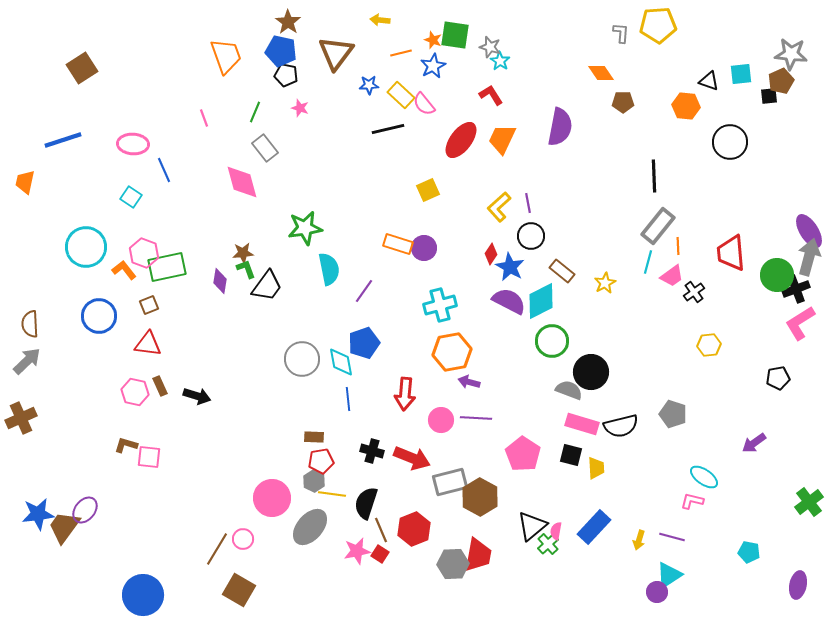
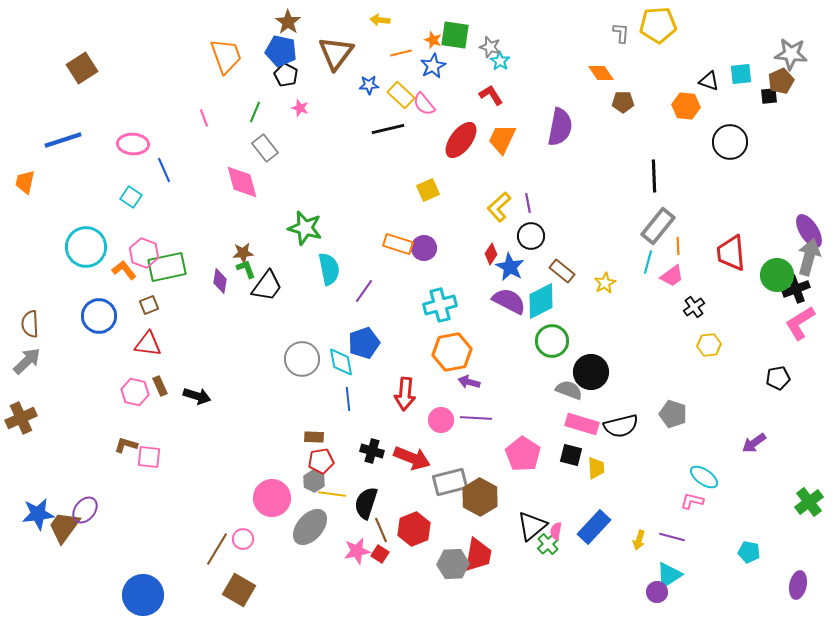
black pentagon at (286, 75): rotated 15 degrees clockwise
green star at (305, 228): rotated 24 degrees clockwise
black cross at (694, 292): moved 15 px down
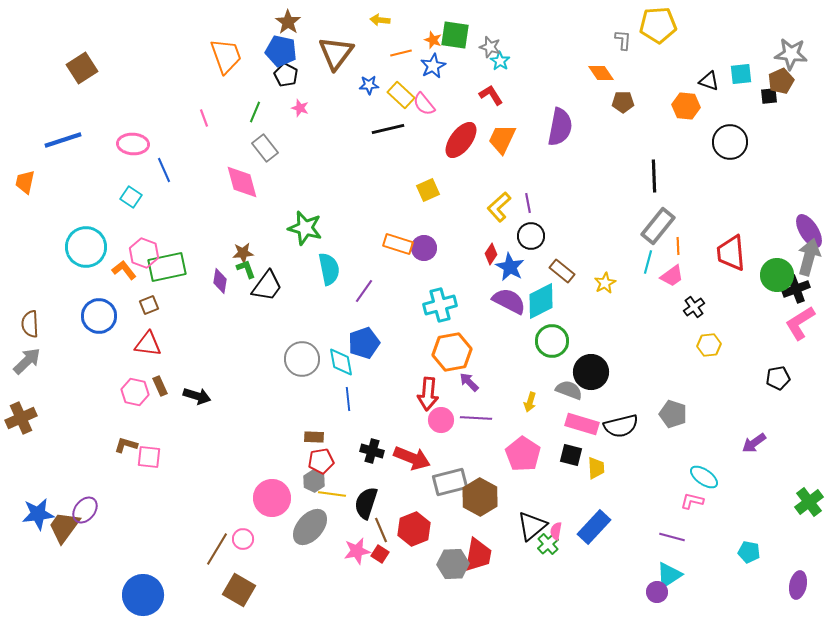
gray L-shape at (621, 33): moved 2 px right, 7 px down
purple arrow at (469, 382): rotated 30 degrees clockwise
red arrow at (405, 394): moved 23 px right
yellow arrow at (639, 540): moved 109 px left, 138 px up
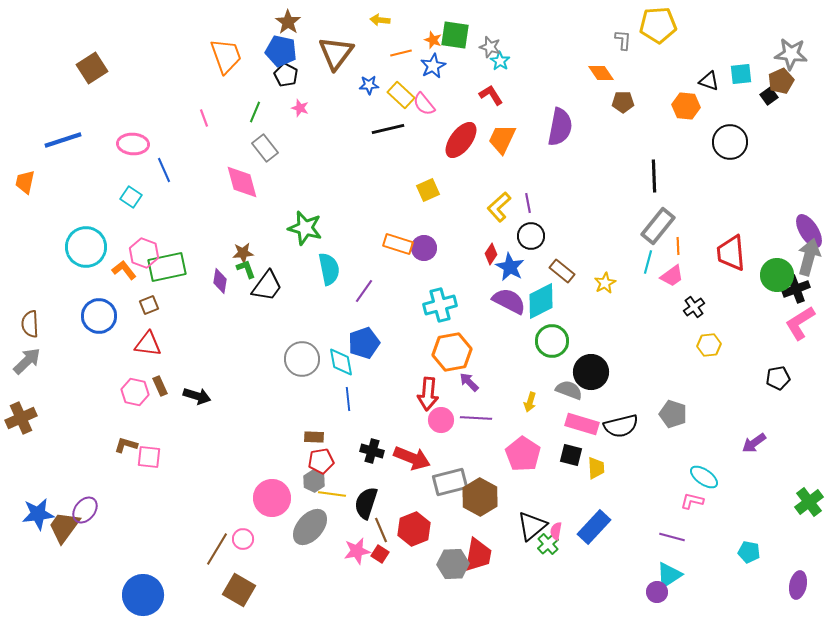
brown square at (82, 68): moved 10 px right
black square at (769, 96): rotated 30 degrees counterclockwise
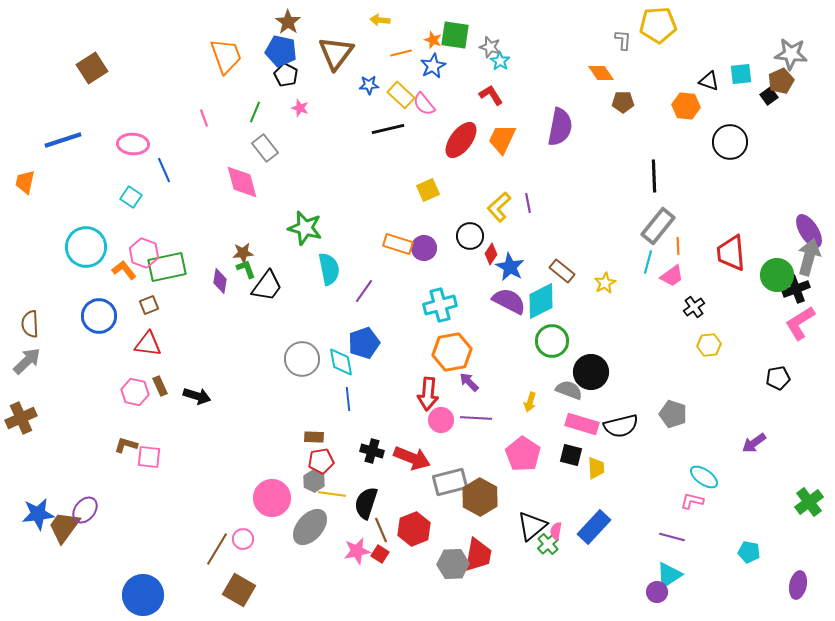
black circle at (531, 236): moved 61 px left
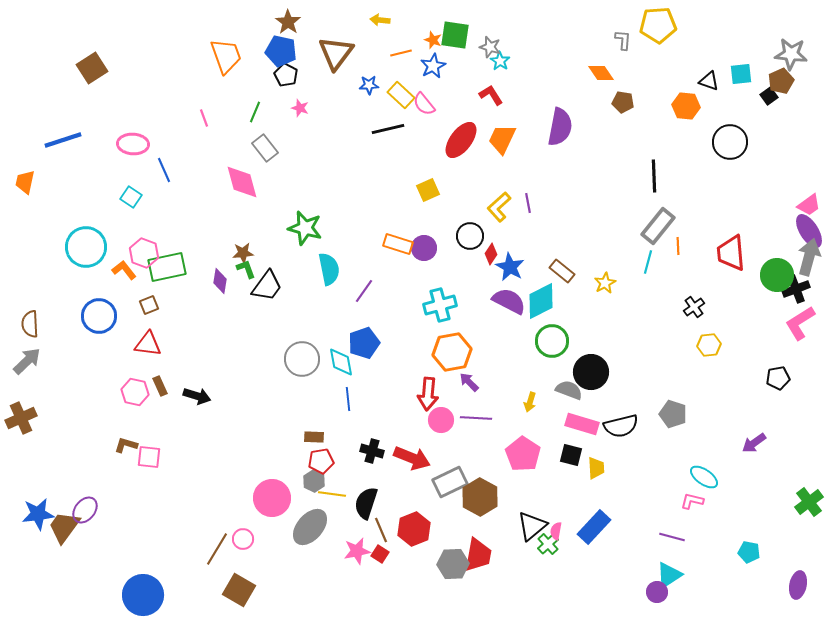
brown pentagon at (623, 102): rotated 10 degrees clockwise
pink trapezoid at (672, 276): moved 137 px right, 71 px up
gray rectangle at (450, 482): rotated 12 degrees counterclockwise
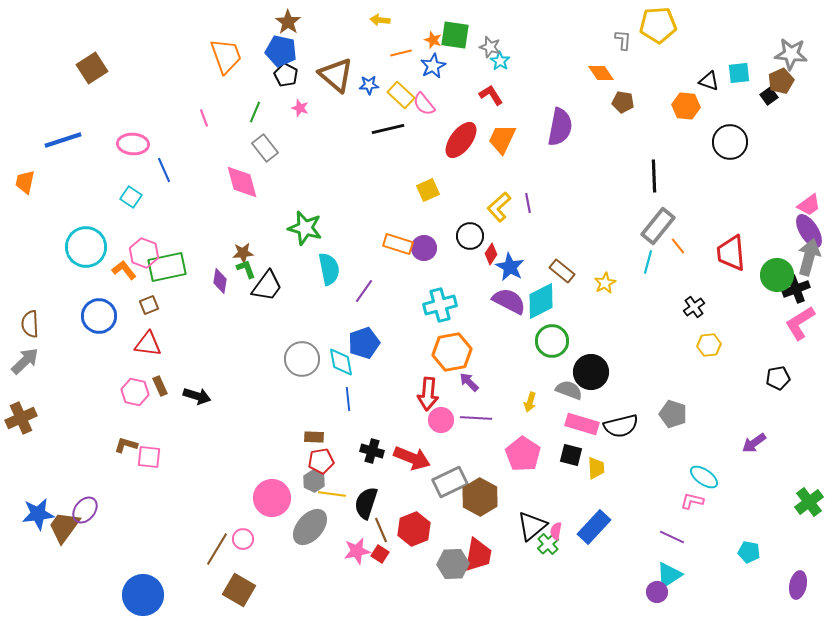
brown triangle at (336, 53): moved 22 px down; rotated 27 degrees counterclockwise
cyan square at (741, 74): moved 2 px left, 1 px up
orange line at (678, 246): rotated 36 degrees counterclockwise
gray arrow at (27, 361): moved 2 px left
purple line at (672, 537): rotated 10 degrees clockwise
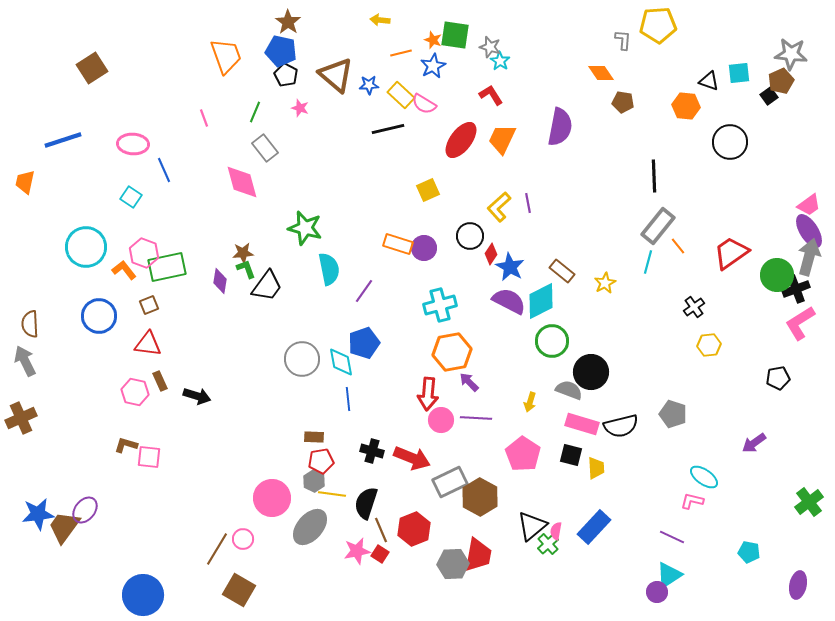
pink semicircle at (424, 104): rotated 20 degrees counterclockwise
red trapezoid at (731, 253): rotated 60 degrees clockwise
gray arrow at (25, 361): rotated 72 degrees counterclockwise
brown rectangle at (160, 386): moved 5 px up
